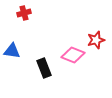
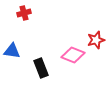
black rectangle: moved 3 px left
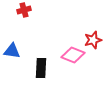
red cross: moved 3 px up
red star: moved 3 px left
black rectangle: rotated 24 degrees clockwise
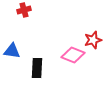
black rectangle: moved 4 px left
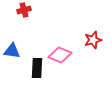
pink diamond: moved 13 px left
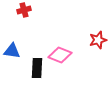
red star: moved 5 px right
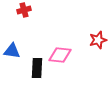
pink diamond: rotated 15 degrees counterclockwise
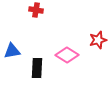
red cross: moved 12 px right; rotated 24 degrees clockwise
blue triangle: rotated 18 degrees counterclockwise
pink diamond: moved 7 px right; rotated 25 degrees clockwise
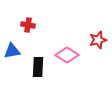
red cross: moved 8 px left, 15 px down
black rectangle: moved 1 px right, 1 px up
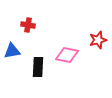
pink diamond: rotated 20 degrees counterclockwise
